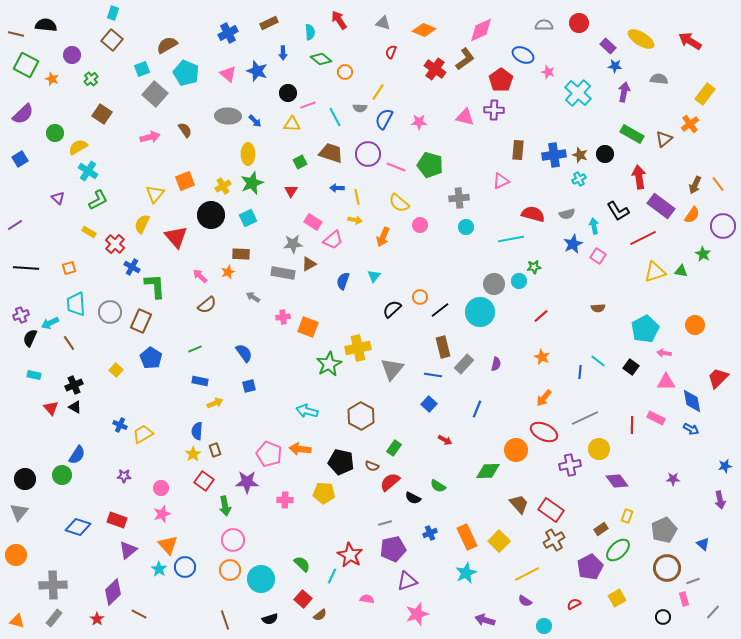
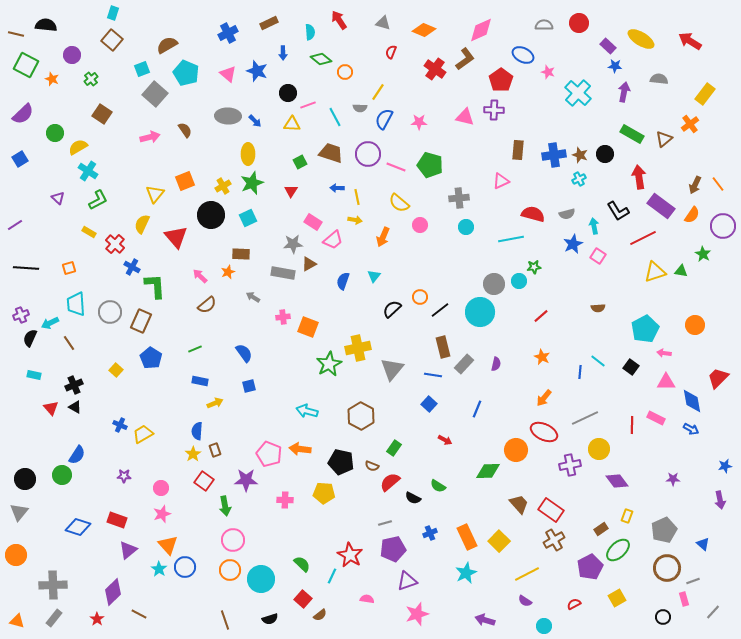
purple star at (247, 482): moved 1 px left, 2 px up
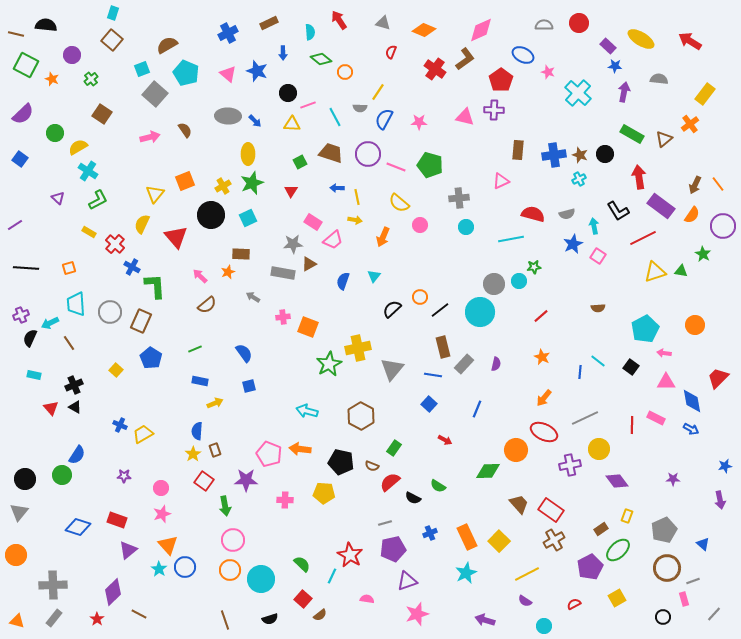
blue square at (20, 159): rotated 21 degrees counterclockwise
gray line at (713, 612): moved 1 px right, 2 px down
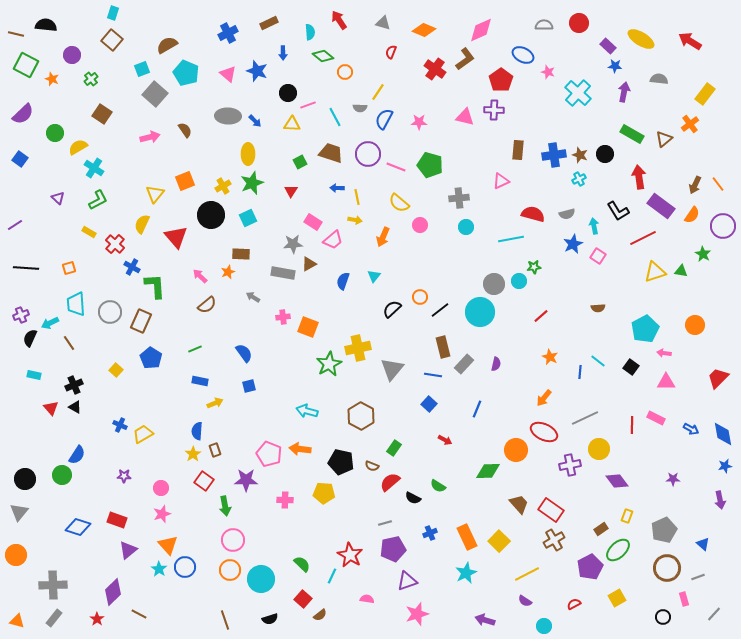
green diamond at (321, 59): moved 2 px right, 3 px up
cyan cross at (88, 171): moved 6 px right, 3 px up
orange star at (542, 357): moved 8 px right
blue diamond at (692, 401): moved 31 px right, 33 px down
gray line at (693, 581): moved 5 px right, 4 px up
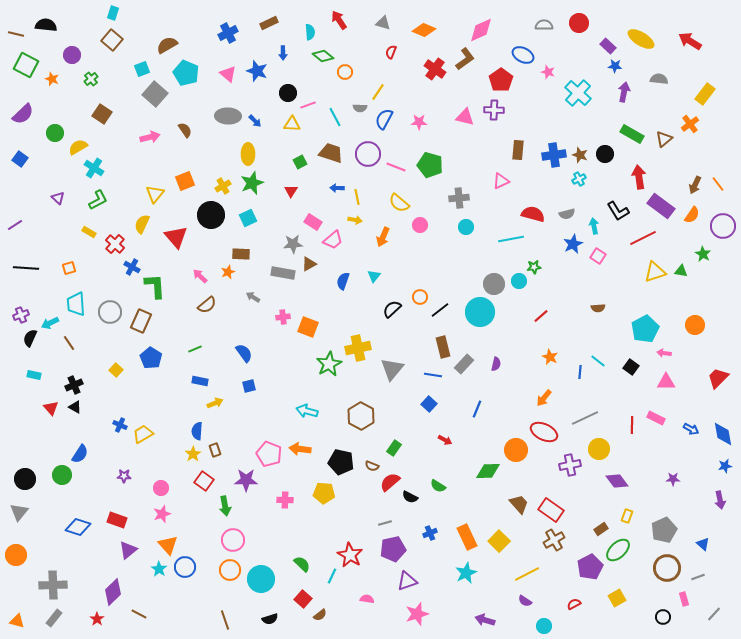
blue semicircle at (77, 455): moved 3 px right, 1 px up
black semicircle at (413, 498): moved 3 px left, 1 px up
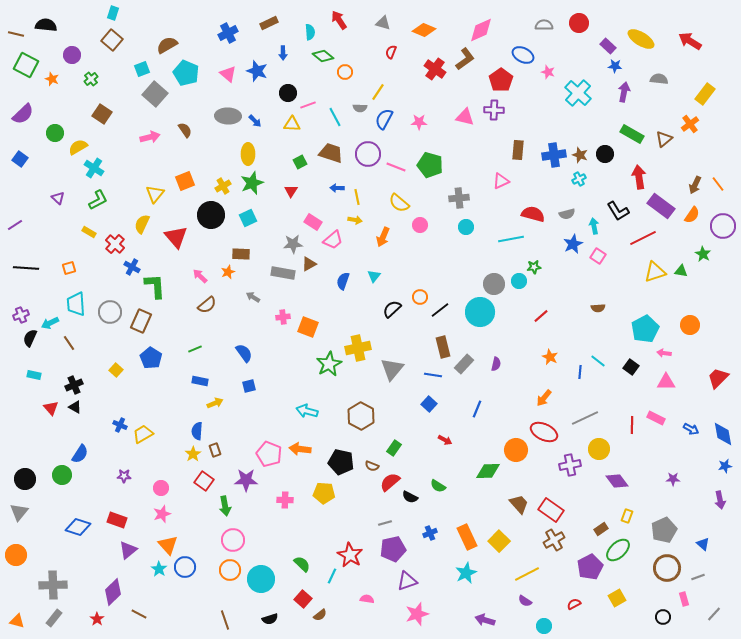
orange circle at (695, 325): moved 5 px left
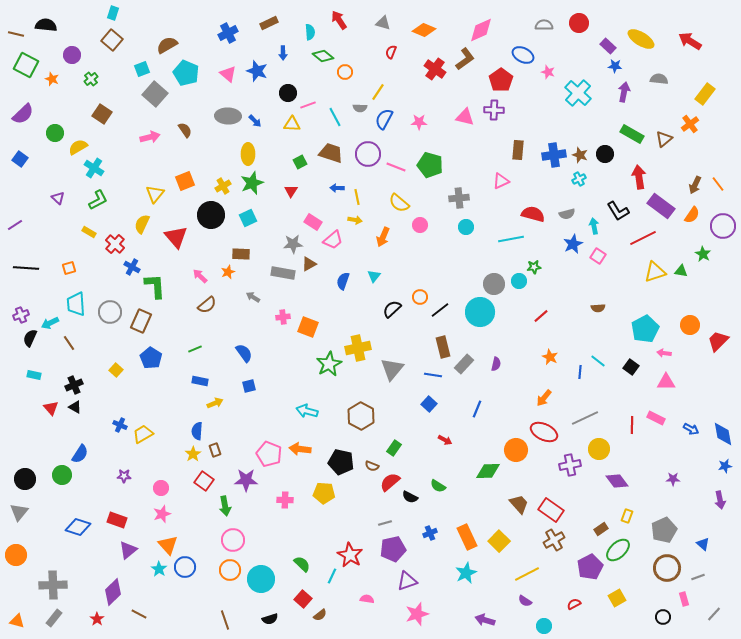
red trapezoid at (718, 378): moved 37 px up
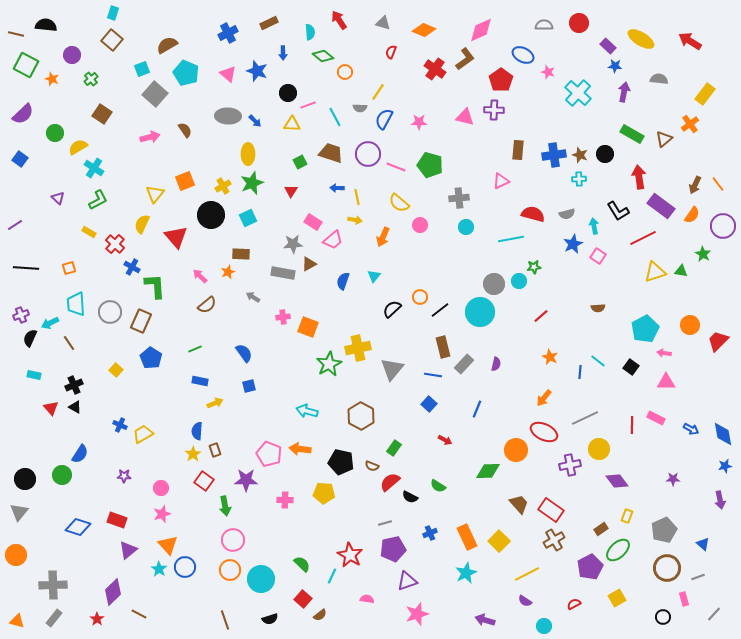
cyan cross at (579, 179): rotated 24 degrees clockwise
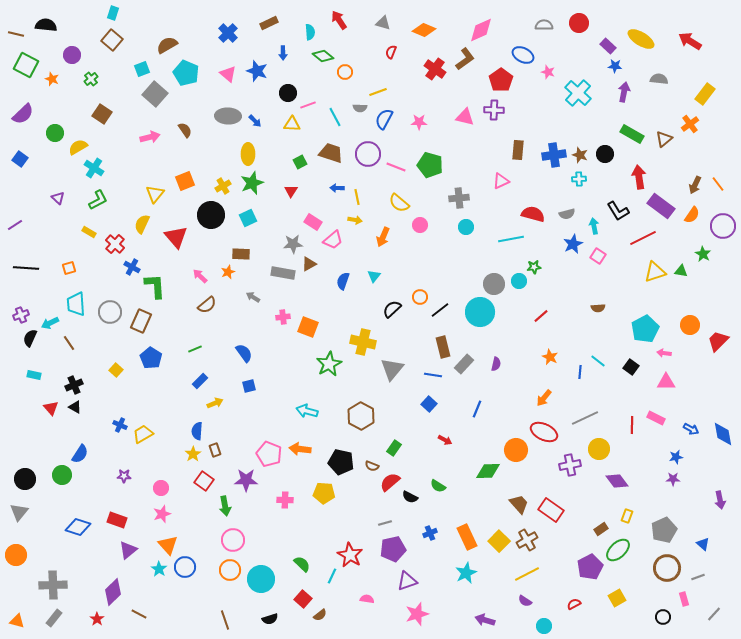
blue cross at (228, 33): rotated 18 degrees counterclockwise
yellow line at (378, 92): rotated 36 degrees clockwise
yellow cross at (358, 348): moved 5 px right, 6 px up; rotated 25 degrees clockwise
blue rectangle at (200, 381): rotated 56 degrees counterclockwise
blue star at (725, 466): moved 49 px left, 9 px up
brown cross at (554, 540): moved 27 px left
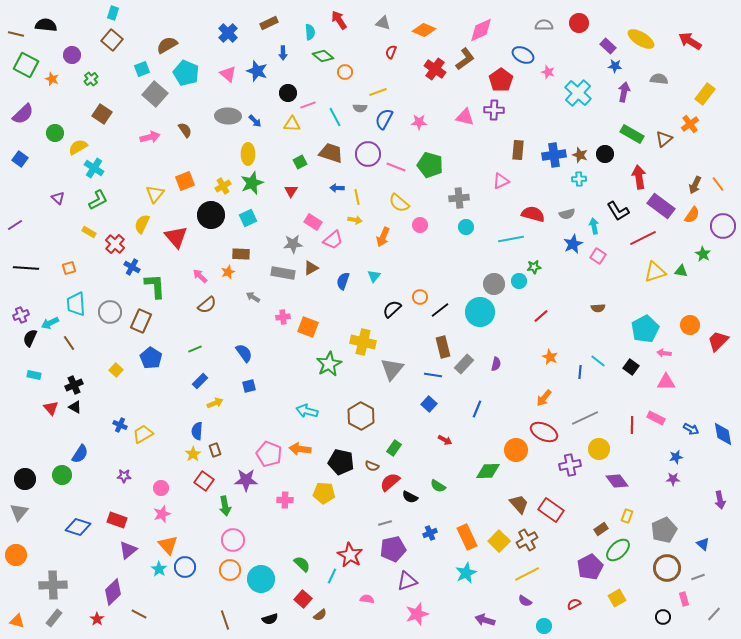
brown triangle at (309, 264): moved 2 px right, 4 px down
